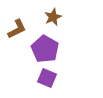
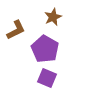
brown L-shape: moved 1 px left, 1 px down
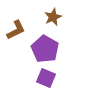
purple square: moved 1 px left
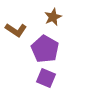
brown L-shape: rotated 60 degrees clockwise
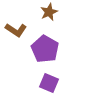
brown star: moved 4 px left, 5 px up
purple square: moved 3 px right, 5 px down
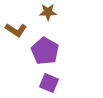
brown star: moved 1 px left; rotated 24 degrees clockwise
purple pentagon: moved 2 px down
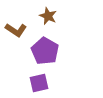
brown star: moved 4 px down; rotated 24 degrees clockwise
purple square: moved 10 px left; rotated 36 degrees counterclockwise
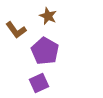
brown L-shape: rotated 20 degrees clockwise
purple square: rotated 12 degrees counterclockwise
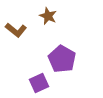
brown L-shape: rotated 15 degrees counterclockwise
purple pentagon: moved 17 px right, 8 px down
